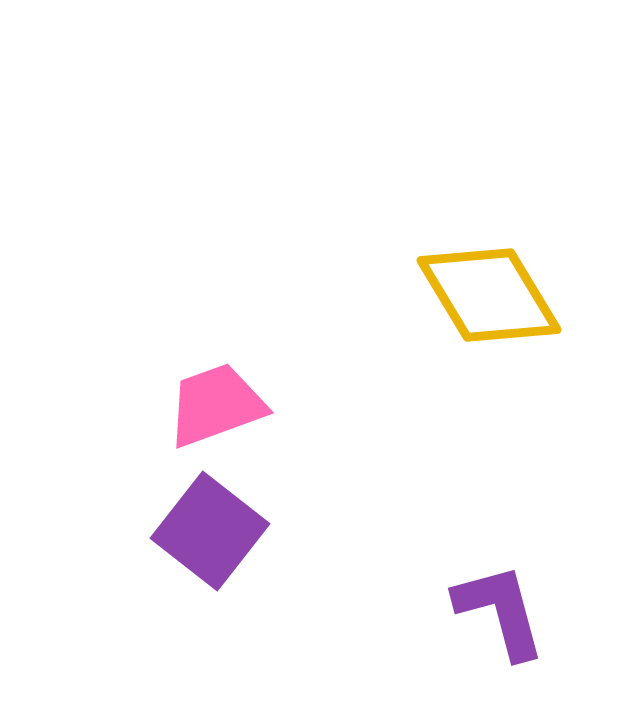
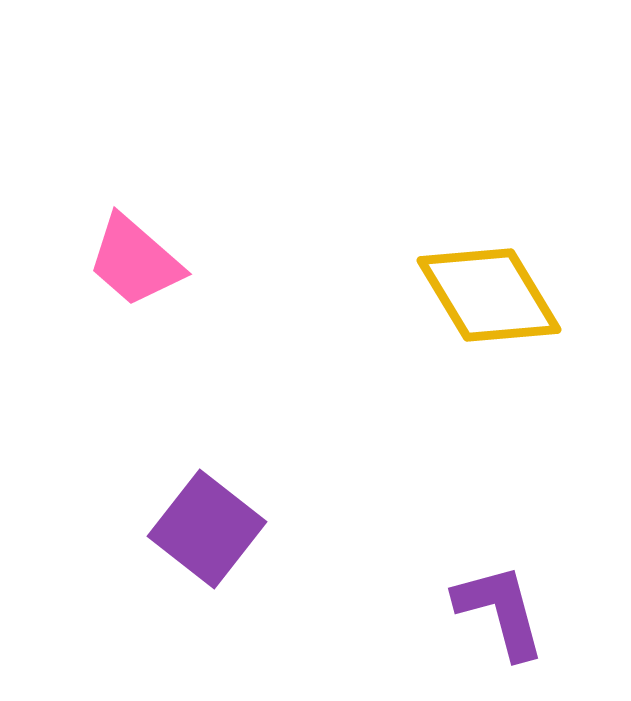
pink trapezoid: moved 81 px left, 144 px up; rotated 119 degrees counterclockwise
purple square: moved 3 px left, 2 px up
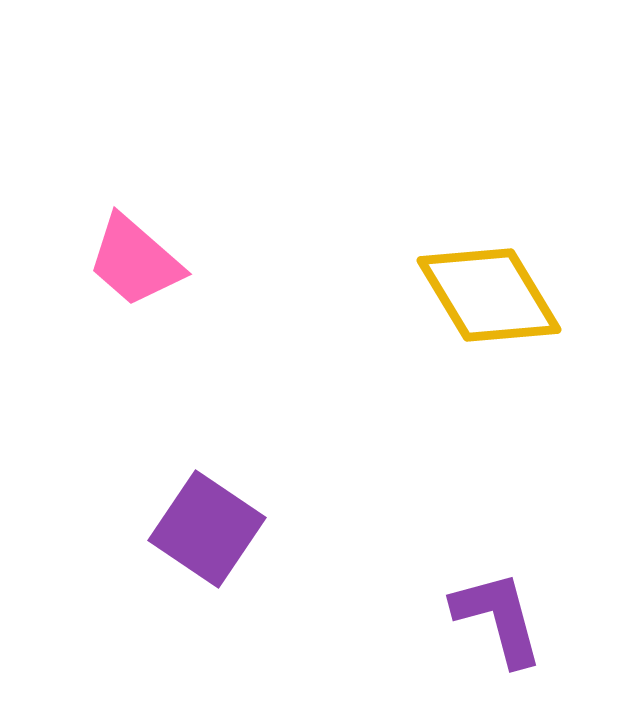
purple square: rotated 4 degrees counterclockwise
purple L-shape: moved 2 px left, 7 px down
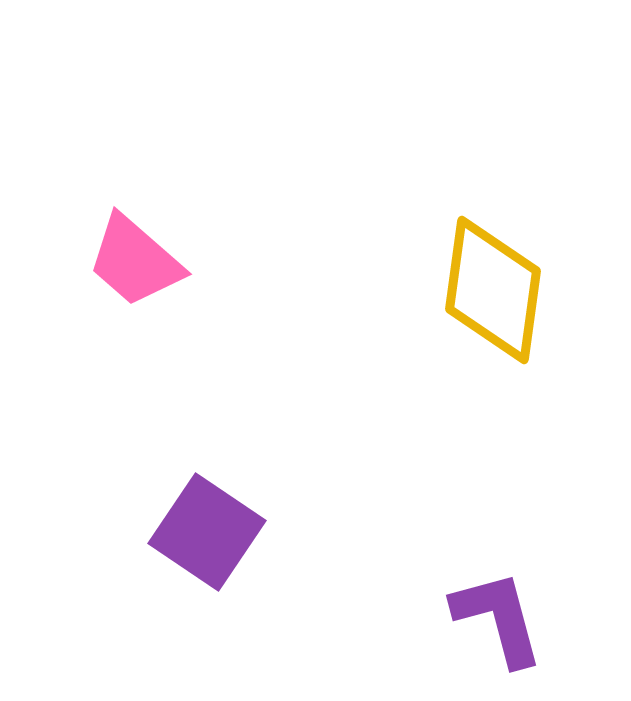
yellow diamond: moved 4 px right, 5 px up; rotated 39 degrees clockwise
purple square: moved 3 px down
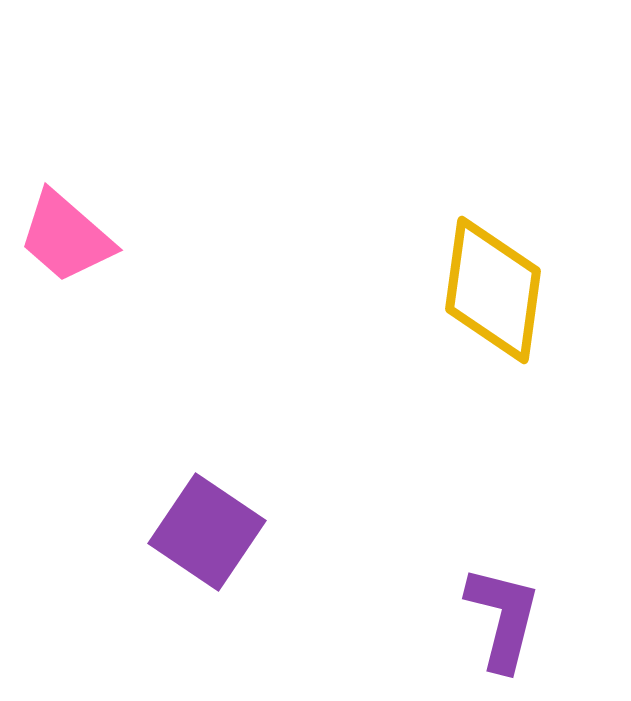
pink trapezoid: moved 69 px left, 24 px up
purple L-shape: moved 5 px right; rotated 29 degrees clockwise
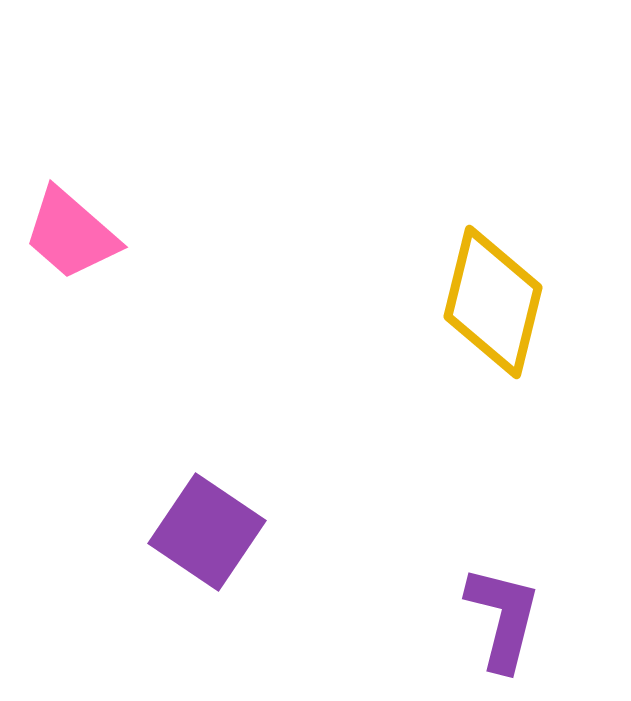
pink trapezoid: moved 5 px right, 3 px up
yellow diamond: moved 12 px down; rotated 6 degrees clockwise
